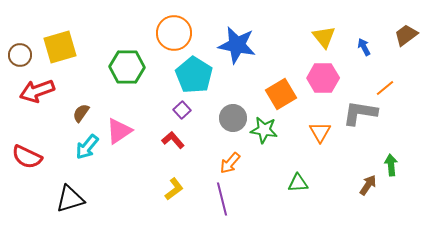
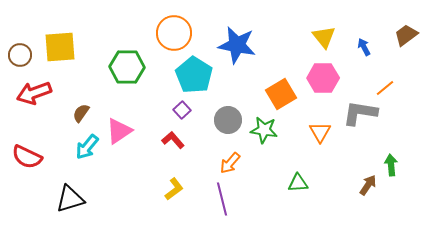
yellow square: rotated 12 degrees clockwise
red arrow: moved 3 px left, 2 px down
gray circle: moved 5 px left, 2 px down
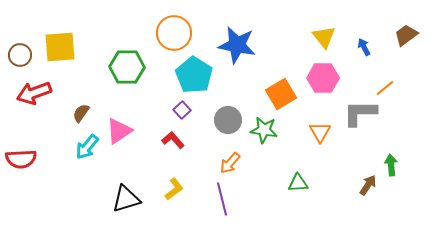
gray L-shape: rotated 9 degrees counterclockwise
red semicircle: moved 6 px left, 2 px down; rotated 28 degrees counterclockwise
black triangle: moved 56 px right
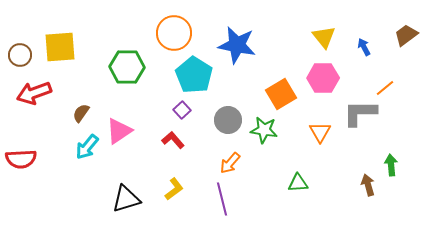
brown arrow: rotated 50 degrees counterclockwise
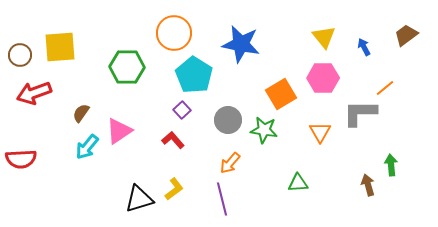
blue star: moved 4 px right, 1 px up
black triangle: moved 13 px right
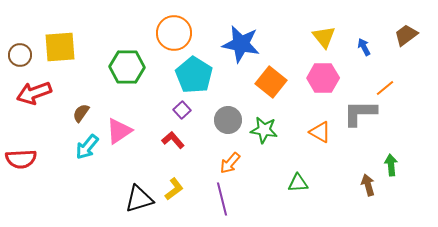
orange square: moved 10 px left, 12 px up; rotated 20 degrees counterclockwise
orange triangle: rotated 30 degrees counterclockwise
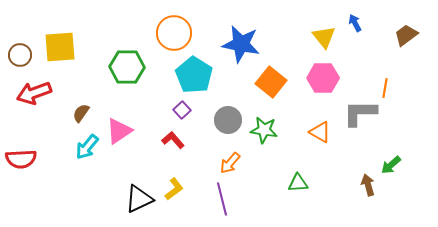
blue arrow: moved 9 px left, 24 px up
orange line: rotated 42 degrees counterclockwise
green arrow: rotated 125 degrees counterclockwise
black triangle: rotated 8 degrees counterclockwise
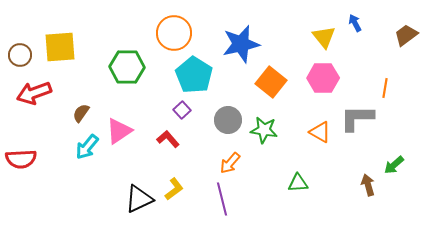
blue star: rotated 24 degrees counterclockwise
gray L-shape: moved 3 px left, 5 px down
red L-shape: moved 5 px left, 1 px up
green arrow: moved 3 px right
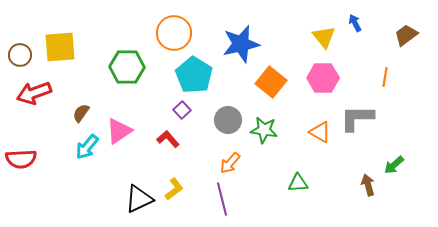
orange line: moved 11 px up
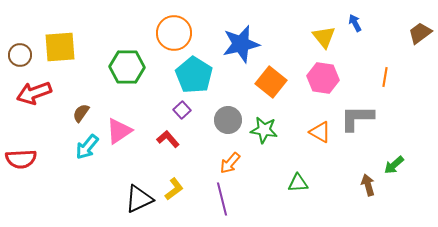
brown trapezoid: moved 14 px right, 2 px up
pink hexagon: rotated 8 degrees clockwise
